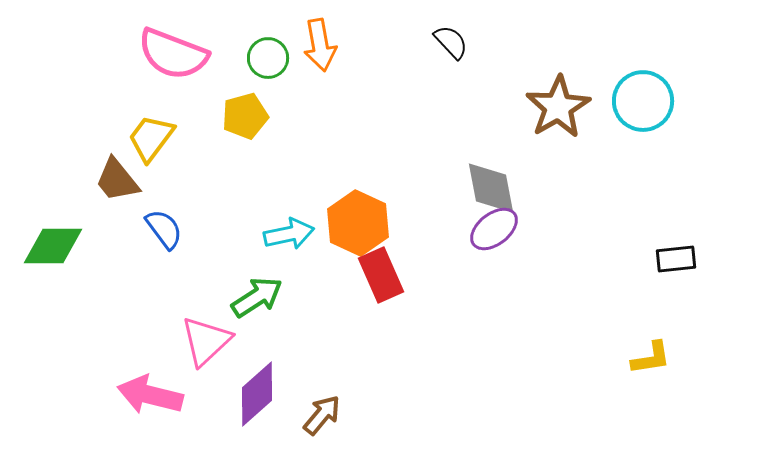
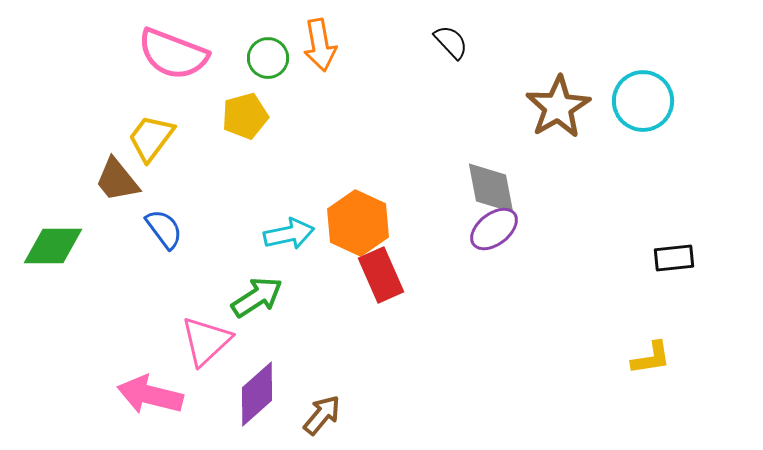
black rectangle: moved 2 px left, 1 px up
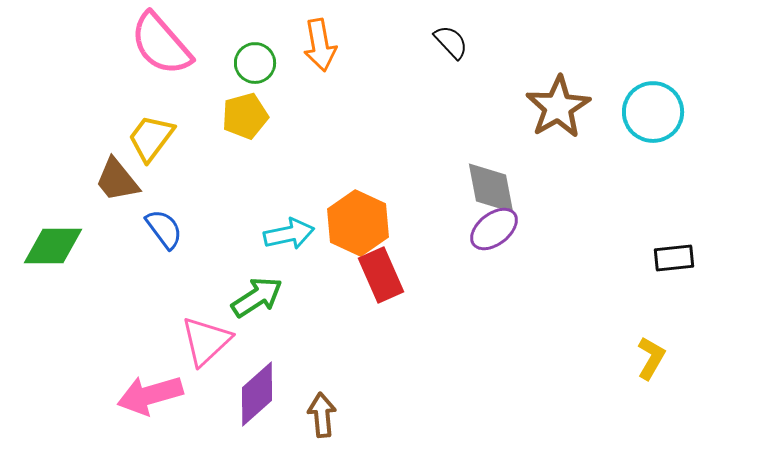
pink semicircle: moved 12 px left, 10 px up; rotated 28 degrees clockwise
green circle: moved 13 px left, 5 px down
cyan circle: moved 10 px right, 11 px down
yellow L-shape: rotated 51 degrees counterclockwise
pink arrow: rotated 30 degrees counterclockwise
brown arrow: rotated 45 degrees counterclockwise
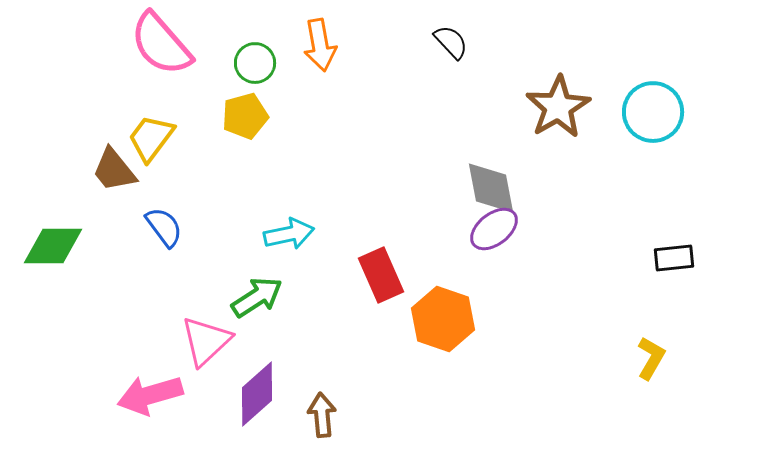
brown trapezoid: moved 3 px left, 10 px up
orange hexagon: moved 85 px right, 96 px down; rotated 6 degrees counterclockwise
blue semicircle: moved 2 px up
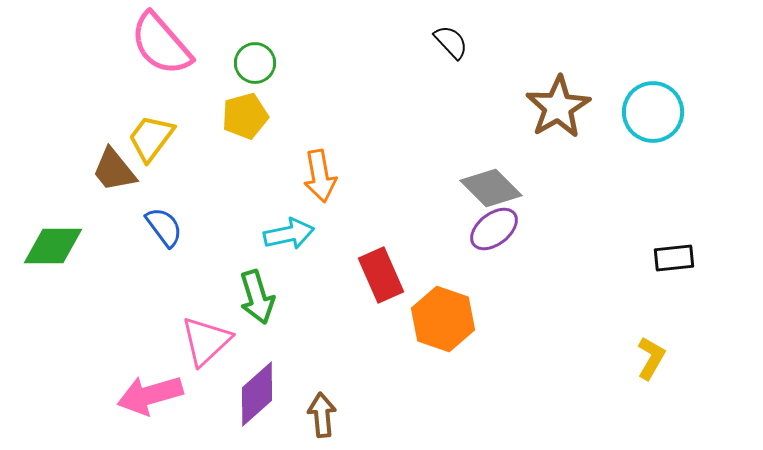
orange arrow: moved 131 px down
gray diamond: rotated 34 degrees counterclockwise
green arrow: rotated 106 degrees clockwise
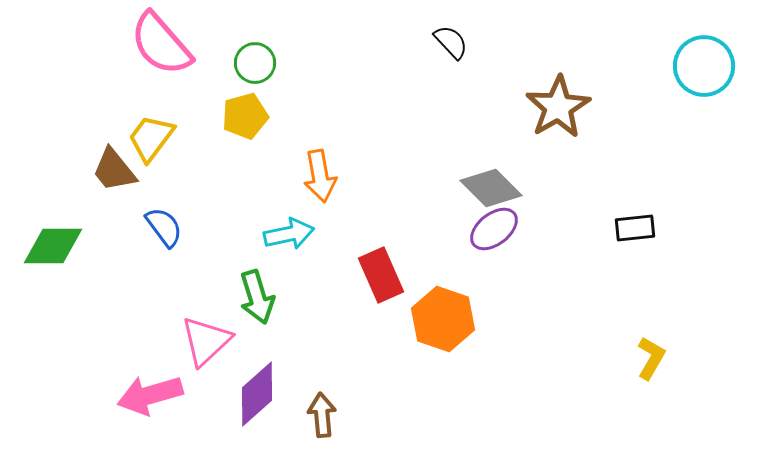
cyan circle: moved 51 px right, 46 px up
black rectangle: moved 39 px left, 30 px up
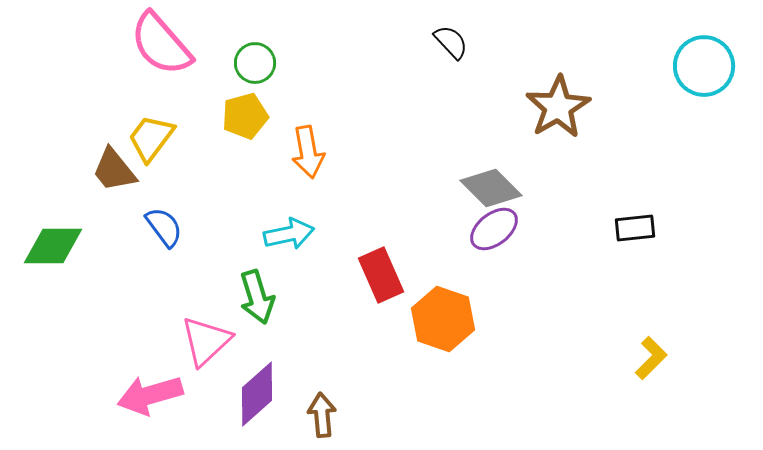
orange arrow: moved 12 px left, 24 px up
yellow L-shape: rotated 15 degrees clockwise
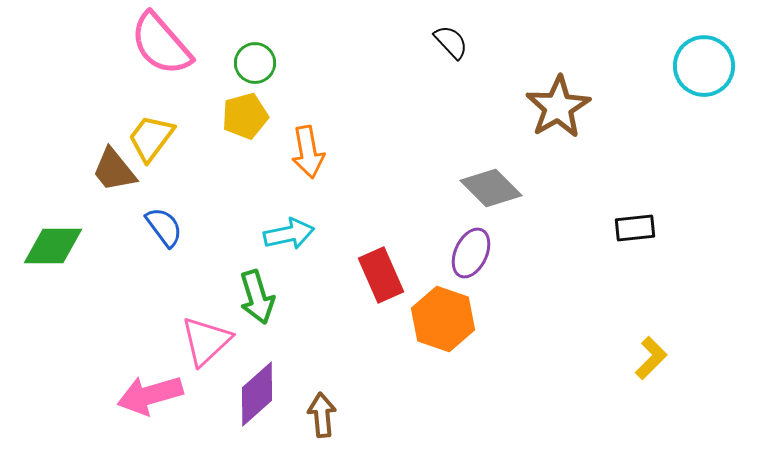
purple ellipse: moved 23 px left, 24 px down; rotated 27 degrees counterclockwise
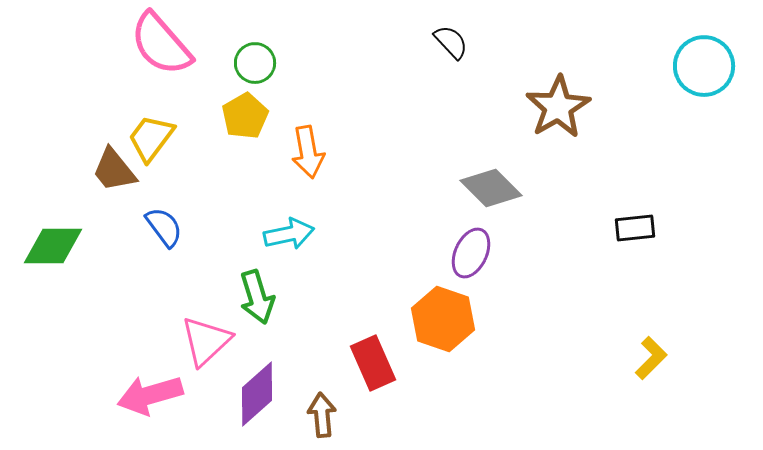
yellow pentagon: rotated 15 degrees counterclockwise
red rectangle: moved 8 px left, 88 px down
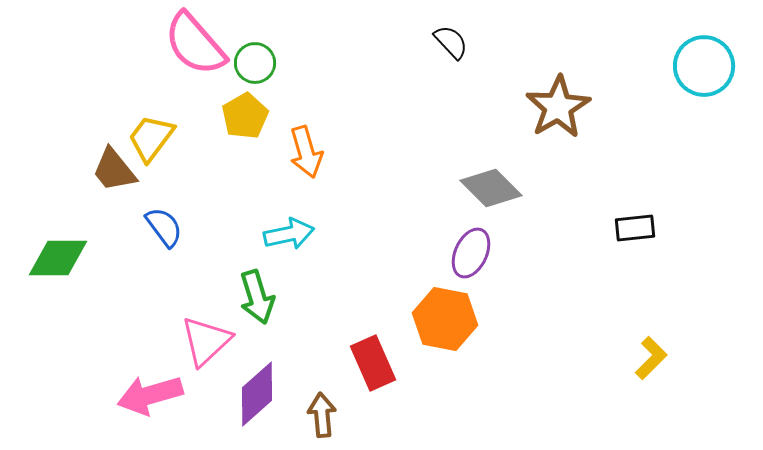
pink semicircle: moved 34 px right
orange arrow: moved 2 px left; rotated 6 degrees counterclockwise
green diamond: moved 5 px right, 12 px down
orange hexagon: moved 2 px right; rotated 8 degrees counterclockwise
